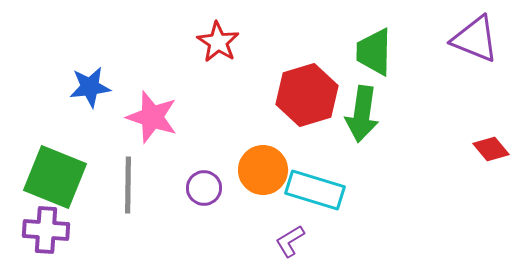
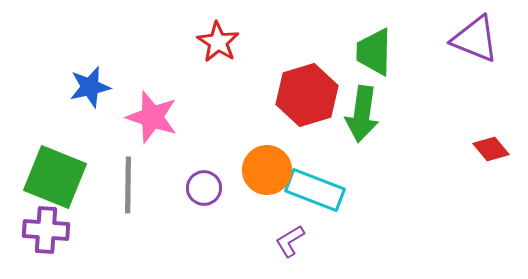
blue star: rotated 6 degrees counterclockwise
orange circle: moved 4 px right
cyan rectangle: rotated 4 degrees clockwise
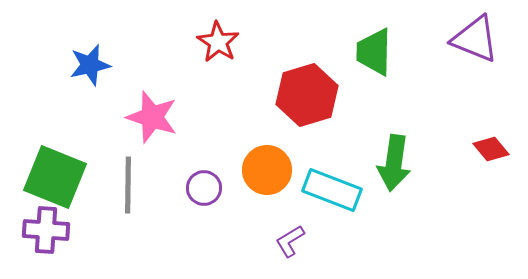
blue star: moved 22 px up
green arrow: moved 32 px right, 49 px down
cyan rectangle: moved 17 px right
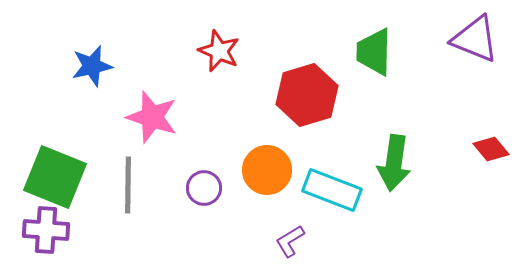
red star: moved 1 px right, 9 px down; rotated 9 degrees counterclockwise
blue star: moved 2 px right, 1 px down
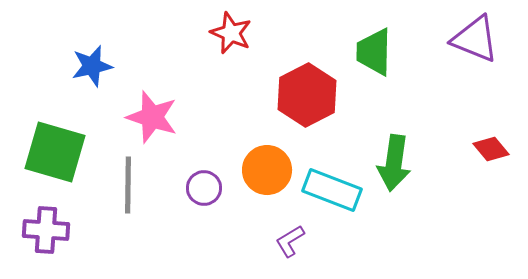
red star: moved 12 px right, 18 px up
red hexagon: rotated 10 degrees counterclockwise
green square: moved 25 px up; rotated 6 degrees counterclockwise
